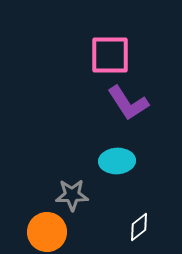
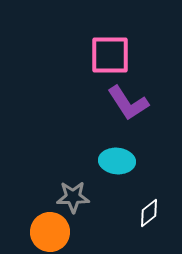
cyan ellipse: rotated 8 degrees clockwise
gray star: moved 1 px right, 2 px down
white diamond: moved 10 px right, 14 px up
orange circle: moved 3 px right
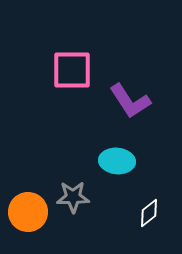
pink square: moved 38 px left, 15 px down
purple L-shape: moved 2 px right, 2 px up
orange circle: moved 22 px left, 20 px up
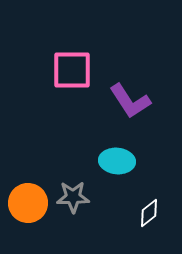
orange circle: moved 9 px up
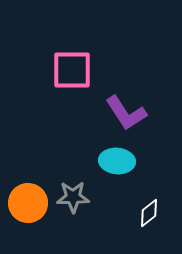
purple L-shape: moved 4 px left, 12 px down
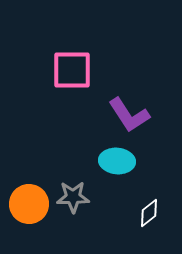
purple L-shape: moved 3 px right, 2 px down
orange circle: moved 1 px right, 1 px down
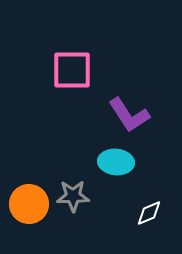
cyan ellipse: moved 1 px left, 1 px down
gray star: moved 1 px up
white diamond: rotated 16 degrees clockwise
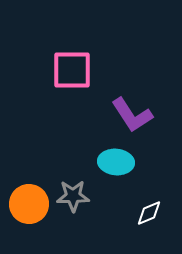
purple L-shape: moved 3 px right
